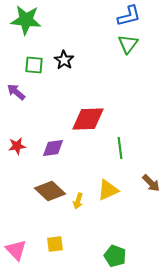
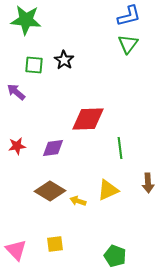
brown arrow: moved 3 px left; rotated 42 degrees clockwise
brown diamond: rotated 12 degrees counterclockwise
yellow arrow: rotated 91 degrees clockwise
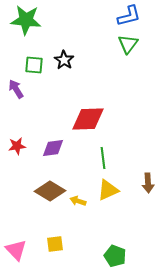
purple arrow: moved 3 px up; rotated 18 degrees clockwise
green line: moved 17 px left, 10 px down
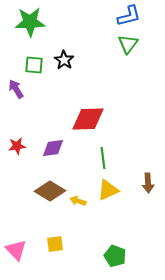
green star: moved 4 px right, 2 px down; rotated 8 degrees counterclockwise
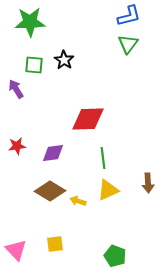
purple diamond: moved 5 px down
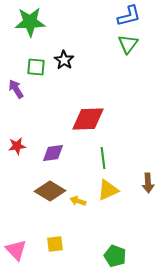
green square: moved 2 px right, 2 px down
